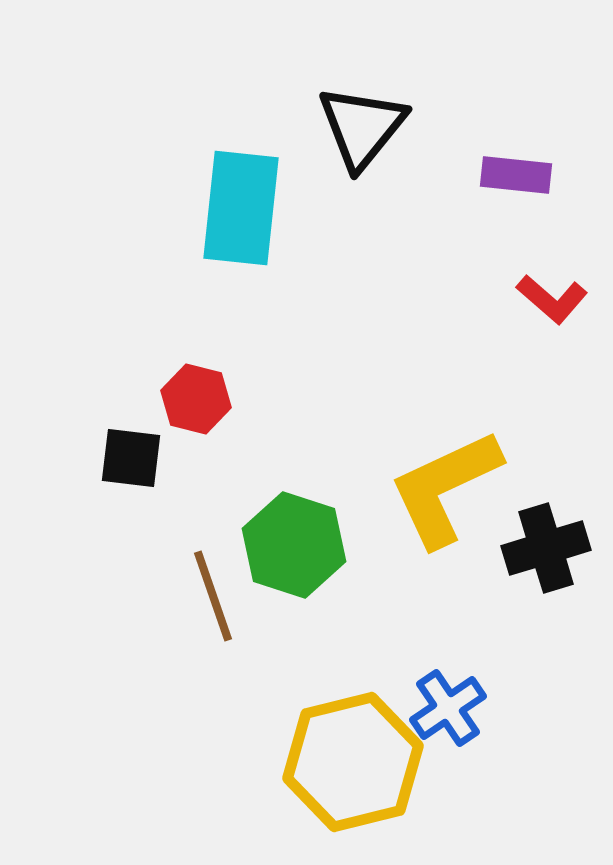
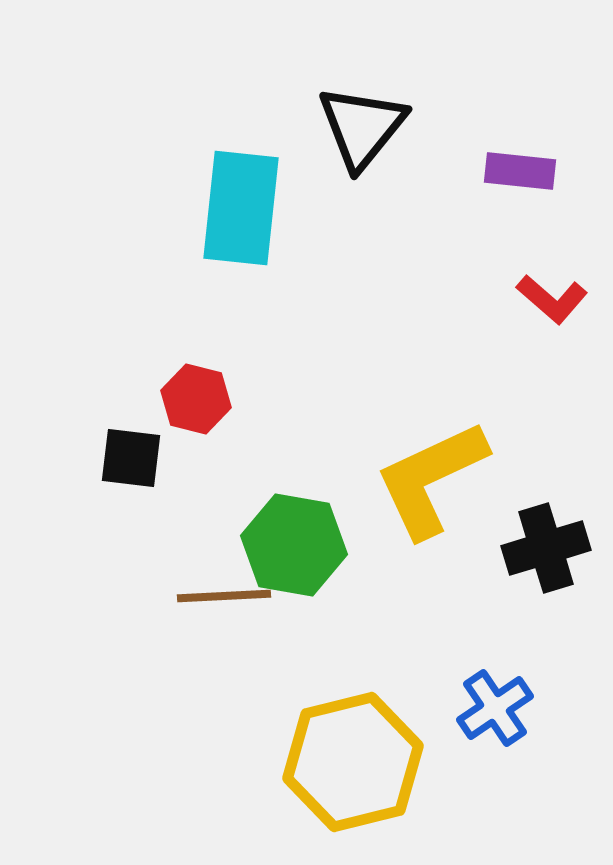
purple rectangle: moved 4 px right, 4 px up
yellow L-shape: moved 14 px left, 9 px up
green hexagon: rotated 8 degrees counterclockwise
brown line: moved 11 px right; rotated 74 degrees counterclockwise
blue cross: moved 47 px right
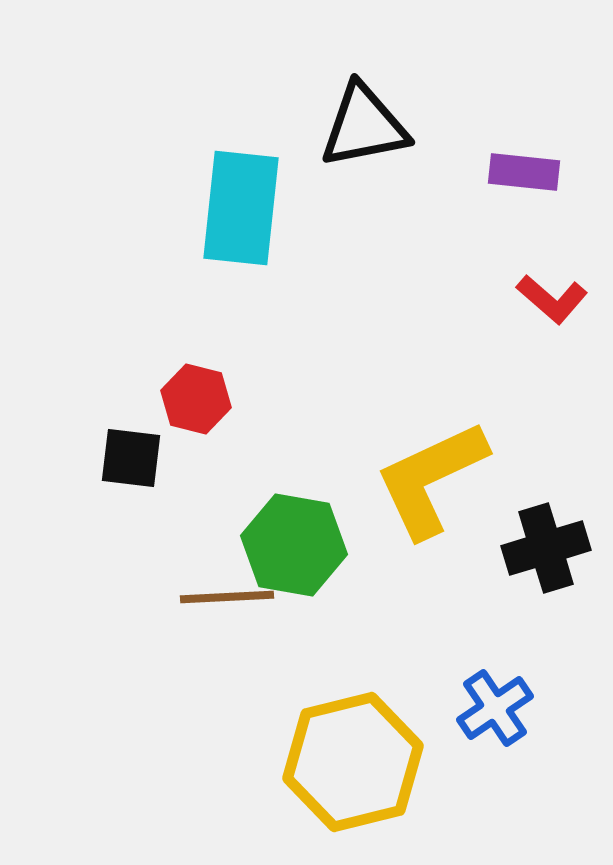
black triangle: moved 2 px right, 1 px up; rotated 40 degrees clockwise
purple rectangle: moved 4 px right, 1 px down
brown line: moved 3 px right, 1 px down
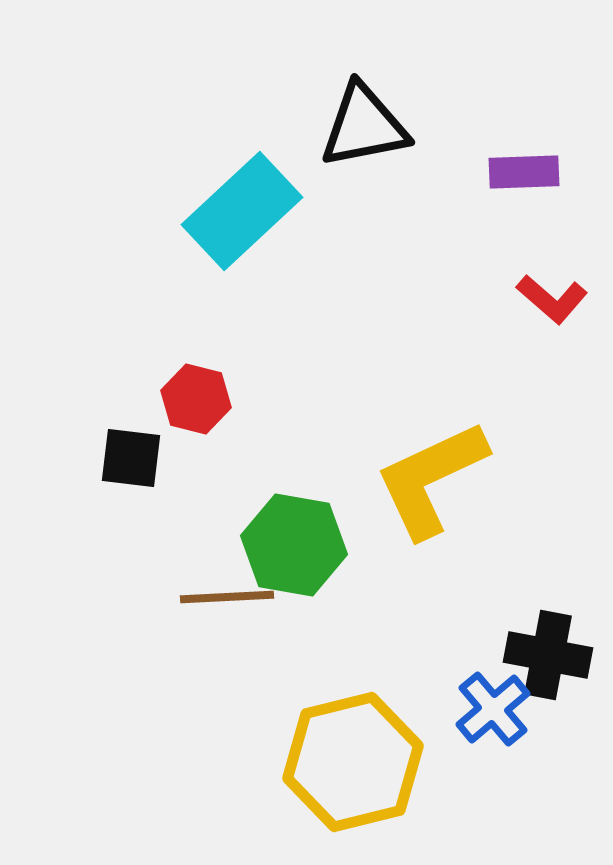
purple rectangle: rotated 8 degrees counterclockwise
cyan rectangle: moved 1 px right, 3 px down; rotated 41 degrees clockwise
black cross: moved 2 px right, 107 px down; rotated 28 degrees clockwise
blue cross: moved 2 px left, 1 px down; rotated 6 degrees counterclockwise
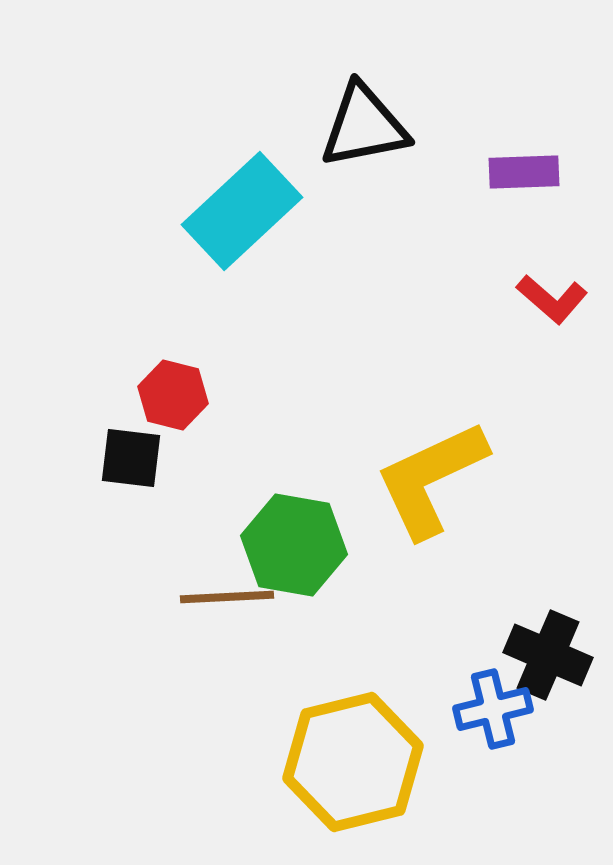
red hexagon: moved 23 px left, 4 px up
black cross: rotated 12 degrees clockwise
blue cross: rotated 26 degrees clockwise
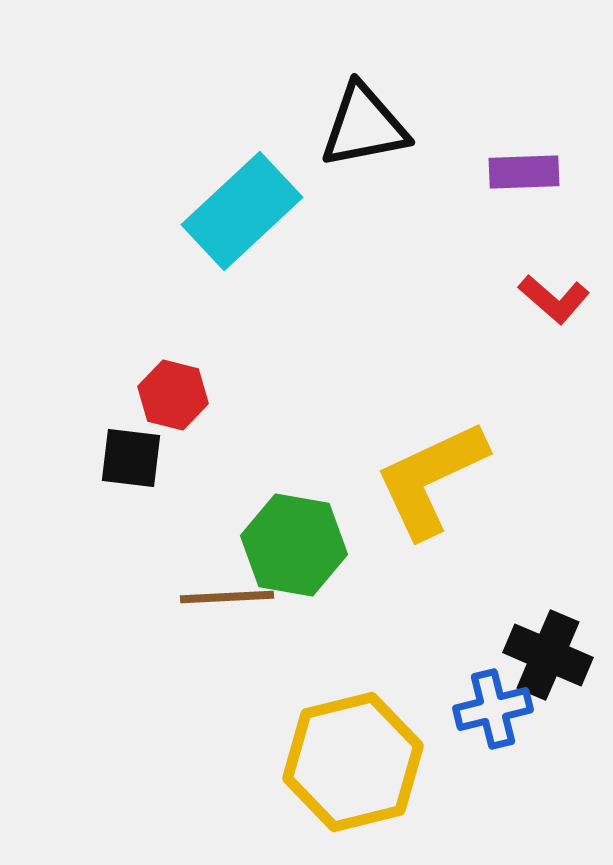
red L-shape: moved 2 px right
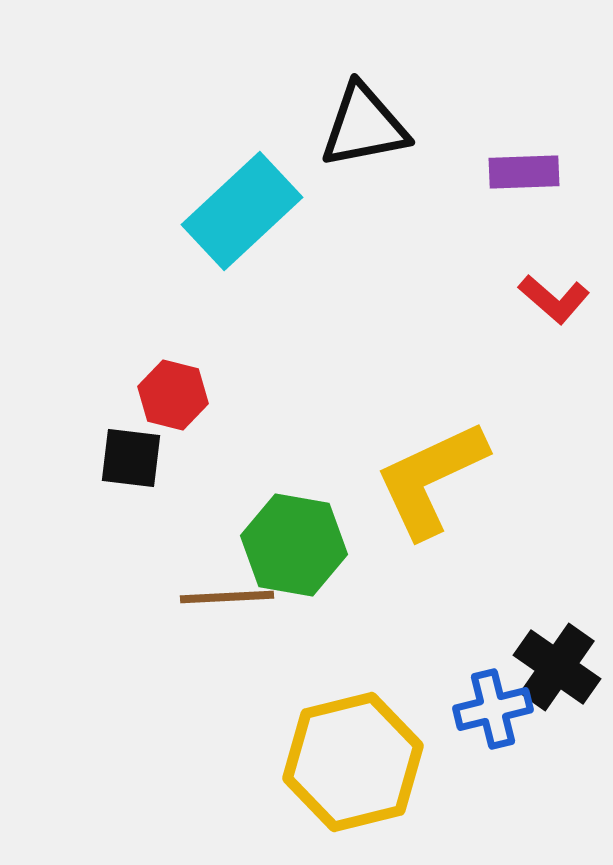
black cross: moved 9 px right, 12 px down; rotated 12 degrees clockwise
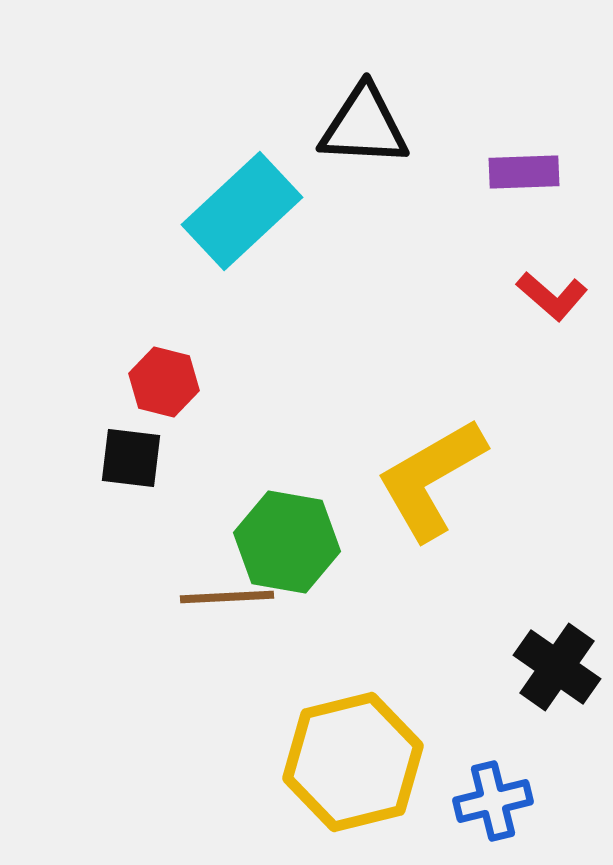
black triangle: rotated 14 degrees clockwise
red L-shape: moved 2 px left, 3 px up
red hexagon: moved 9 px left, 13 px up
yellow L-shape: rotated 5 degrees counterclockwise
green hexagon: moved 7 px left, 3 px up
blue cross: moved 92 px down
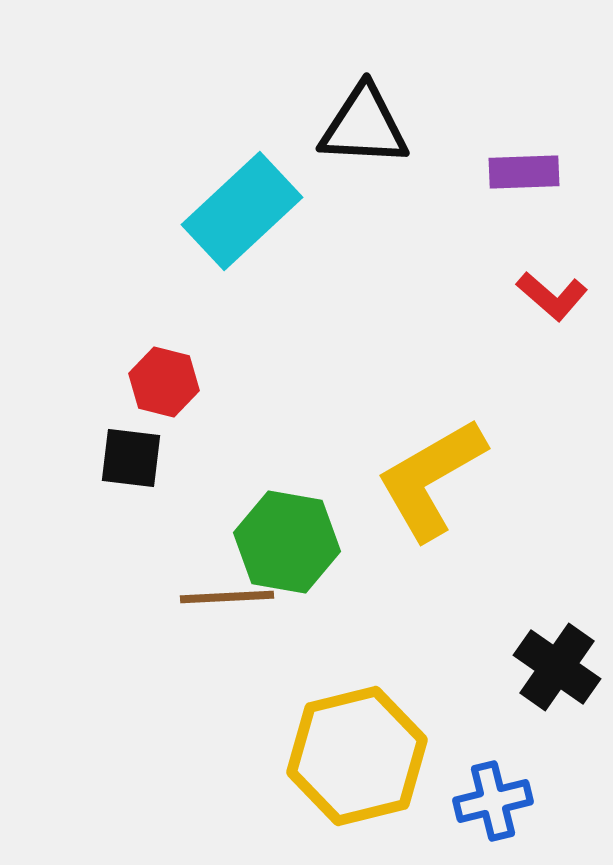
yellow hexagon: moved 4 px right, 6 px up
